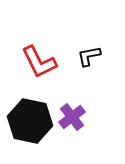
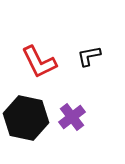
black hexagon: moved 4 px left, 3 px up
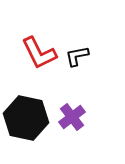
black L-shape: moved 12 px left
red L-shape: moved 9 px up
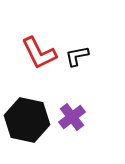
black hexagon: moved 1 px right, 2 px down
